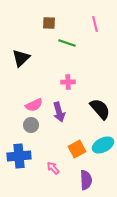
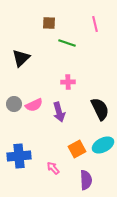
black semicircle: rotated 15 degrees clockwise
gray circle: moved 17 px left, 21 px up
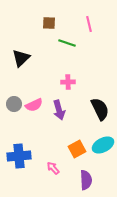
pink line: moved 6 px left
purple arrow: moved 2 px up
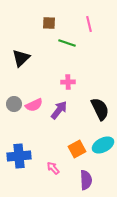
purple arrow: rotated 126 degrees counterclockwise
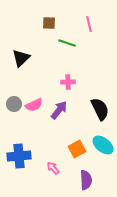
cyan ellipse: rotated 65 degrees clockwise
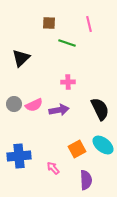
purple arrow: rotated 42 degrees clockwise
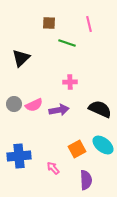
pink cross: moved 2 px right
black semicircle: rotated 40 degrees counterclockwise
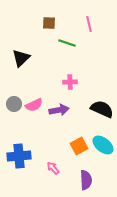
black semicircle: moved 2 px right
orange square: moved 2 px right, 3 px up
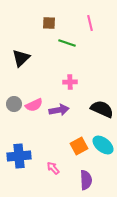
pink line: moved 1 px right, 1 px up
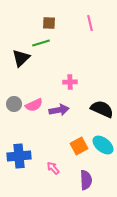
green line: moved 26 px left; rotated 36 degrees counterclockwise
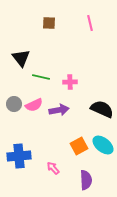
green line: moved 34 px down; rotated 30 degrees clockwise
black triangle: rotated 24 degrees counterclockwise
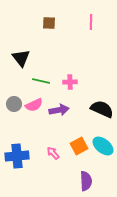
pink line: moved 1 px right, 1 px up; rotated 14 degrees clockwise
green line: moved 4 px down
cyan ellipse: moved 1 px down
blue cross: moved 2 px left
pink arrow: moved 15 px up
purple semicircle: moved 1 px down
